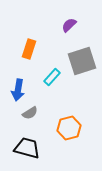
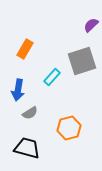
purple semicircle: moved 22 px right
orange rectangle: moved 4 px left; rotated 12 degrees clockwise
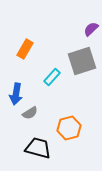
purple semicircle: moved 4 px down
blue arrow: moved 2 px left, 4 px down
black trapezoid: moved 11 px right
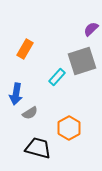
cyan rectangle: moved 5 px right
orange hexagon: rotated 15 degrees counterclockwise
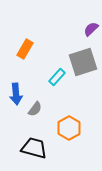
gray square: moved 1 px right, 1 px down
blue arrow: rotated 15 degrees counterclockwise
gray semicircle: moved 5 px right, 4 px up; rotated 21 degrees counterclockwise
black trapezoid: moved 4 px left
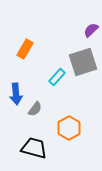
purple semicircle: moved 1 px down
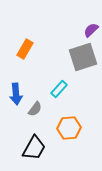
gray square: moved 5 px up
cyan rectangle: moved 2 px right, 12 px down
orange hexagon: rotated 25 degrees clockwise
black trapezoid: rotated 104 degrees clockwise
